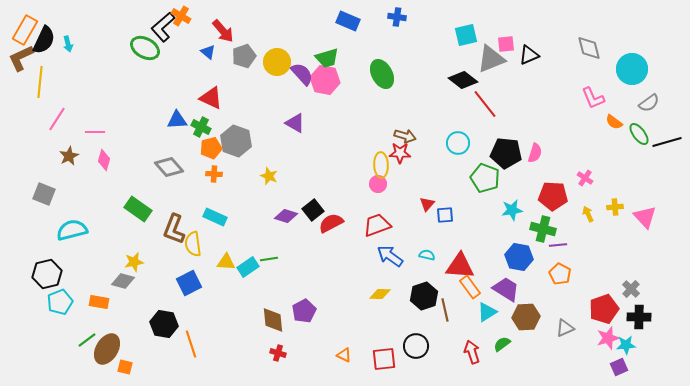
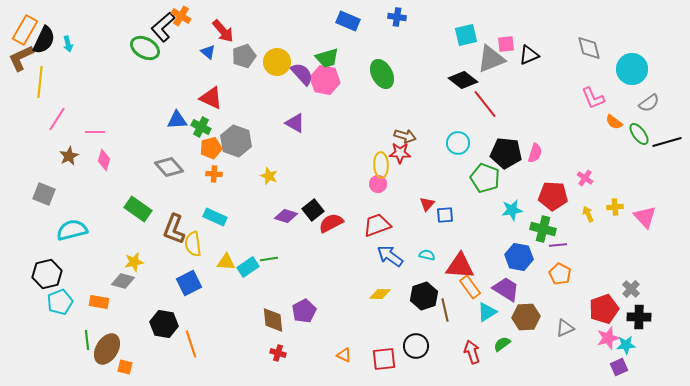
green line at (87, 340): rotated 60 degrees counterclockwise
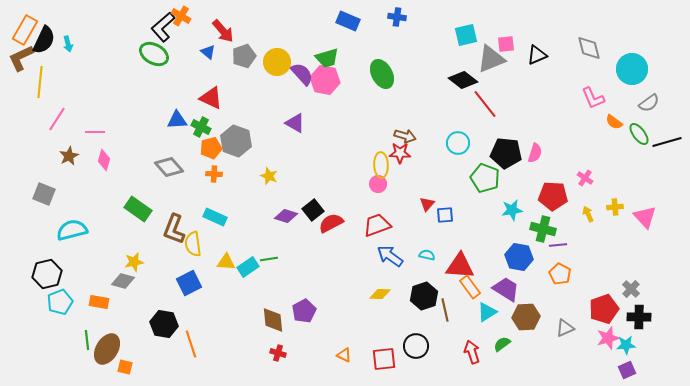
green ellipse at (145, 48): moved 9 px right, 6 px down
black triangle at (529, 55): moved 8 px right
purple square at (619, 367): moved 8 px right, 3 px down
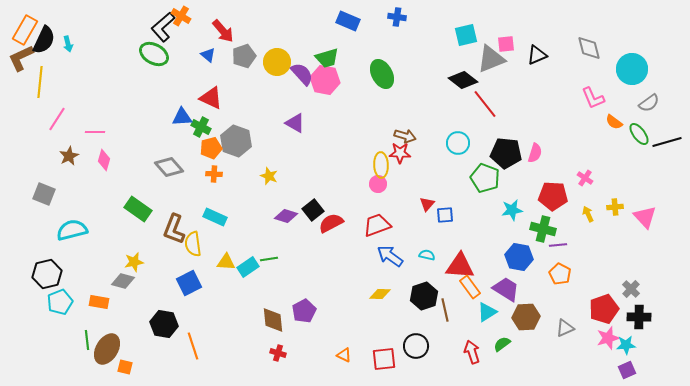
blue triangle at (208, 52): moved 3 px down
blue triangle at (177, 120): moved 5 px right, 3 px up
orange line at (191, 344): moved 2 px right, 2 px down
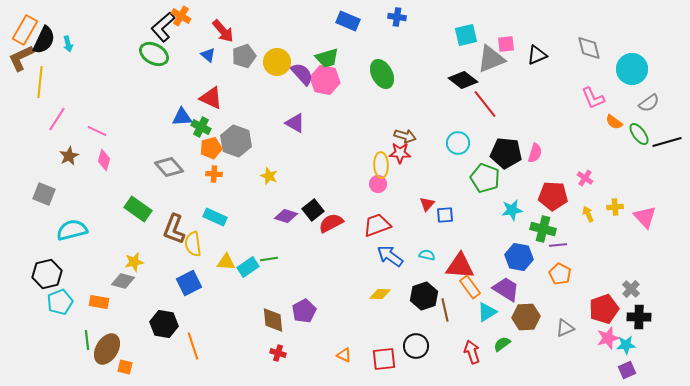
pink line at (95, 132): moved 2 px right, 1 px up; rotated 24 degrees clockwise
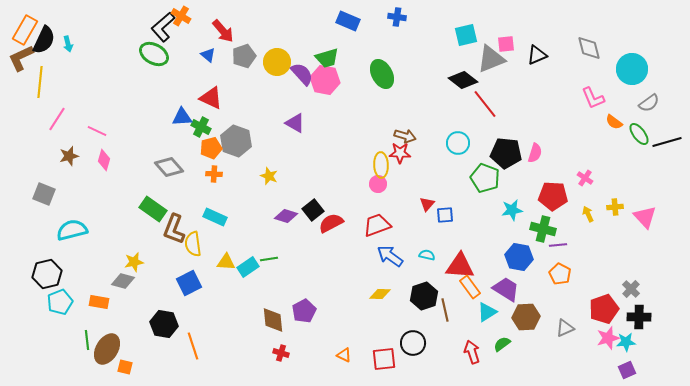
brown star at (69, 156): rotated 12 degrees clockwise
green rectangle at (138, 209): moved 15 px right
cyan star at (626, 345): moved 3 px up
black circle at (416, 346): moved 3 px left, 3 px up
red cross at (278, 353): moved 3 px right
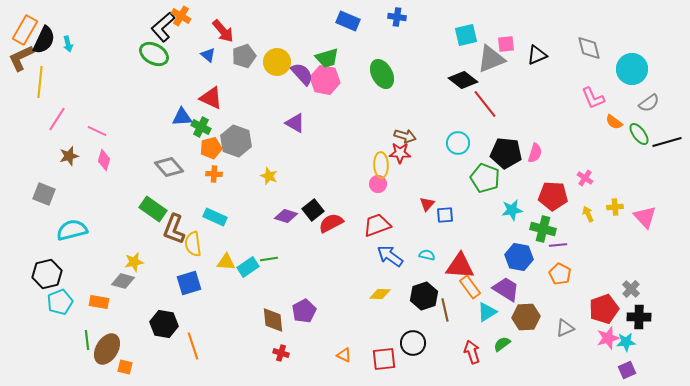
blue square at (189, 283): rotated 10 degrees clockwise
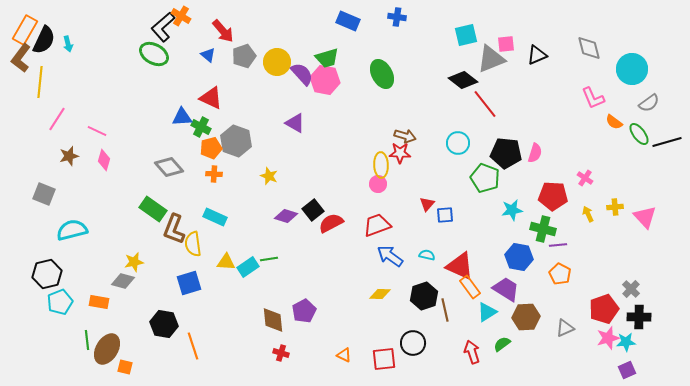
brown L-shape at (21, 58): rotated 28 degrees counterclockwise
red triangle at (460, 266): rotated 20 degrees clockwise
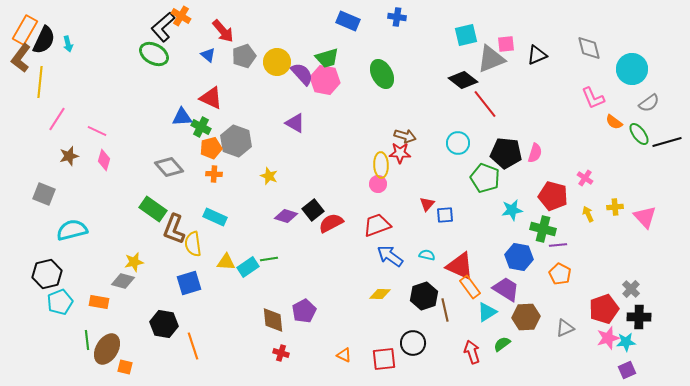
red pentagon at (553, 196): rotated 12 degrees clockwise
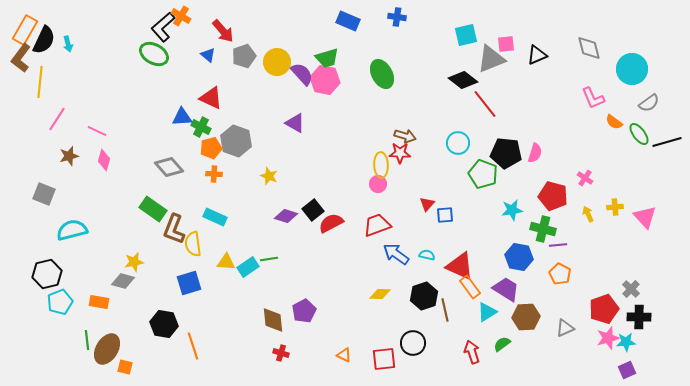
green pentagon at (485, 178): moved 2 px left, 4 px up
blue arrow at (390, 256): moved 6 px right, 2 px up
